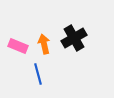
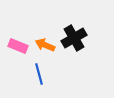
orange arrow: moved 1 px right, 1 px down; rotated 54 degrees counterclockwise
blue line: moved 1 px right
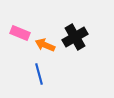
black cross: moved 1 px right, 1 px up
pink rectangle: moved 2 px right, 13 px up
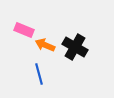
pink rectangle: moved 4 px right, 3 px up
black cross: moved 10 px down; rotated 30 degrees counterclockwise
